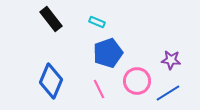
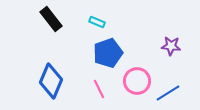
purple star: moved 14 px up
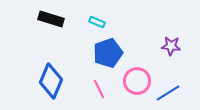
black rectangle: rotated 35 degrees counterclockwise
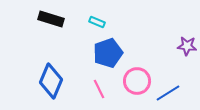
purple star: moved 16 px right
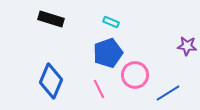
cyan rectangle: moved 14 px right
pink circle: moved 2 px left, 6 px up
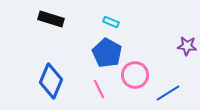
blue pentagon: moved 1 px left; rotated 24 degrees counterclockwise
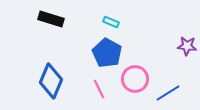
pink circle: moved 4 px down
